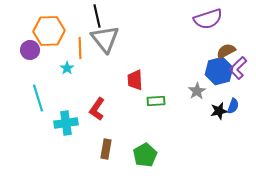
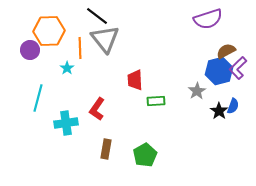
black line: rotated 40 degrees counterclockwise
cyan line: rotated 32 degrees clockwise
black star: rotated 24 degrees counterclockwise
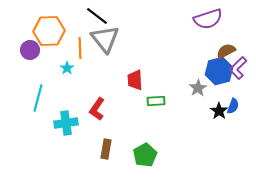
gray star: moved 1 px right, 3 px up
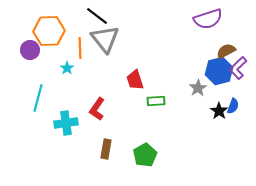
red trapezoid: rotated 15 degrees counterclockwise
